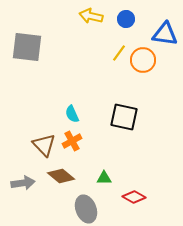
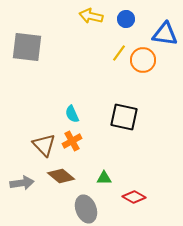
gray arrow: moved 1 px left
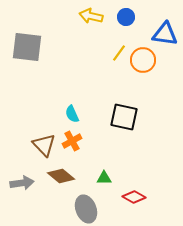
blue circle: moved 2 px up
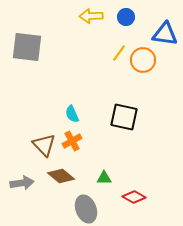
yellow arrow: rotated 15 degrees counterclockwise
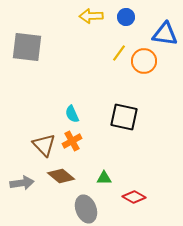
orange circle: moved 1 px right, 1 px down
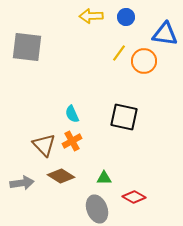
brown diamond: rotated 8 degrees counterclockwise
gray ellipse: moved 11 px right
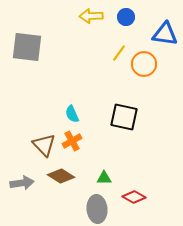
orange circle: moved 3 px down
gray ellipse: rotated 16 degrees clockwise
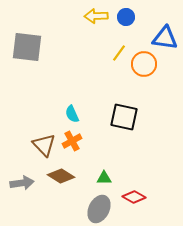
yellow arrow: moved 5 px right
blue triangle: moved 4 px down
gray ellipse: moved 2 px right; rotated 32 degrees clockwise
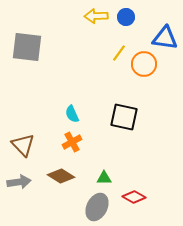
orange cross: moved 1 px down
brown triangle: moved 21 px left
gray arrow: moved 3 px left, 1 px up
gray ellipse: moved 2 px left, 2 px up
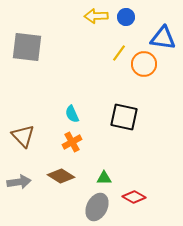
blue triangle: moved 2 px left
brown triangle: moved 9 px up
